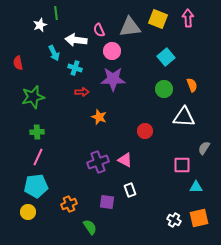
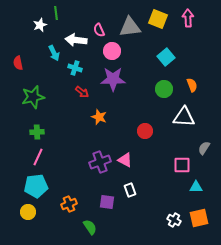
red arrow: rotated 40 degrees clockwise
purple cross: moved 2 px right
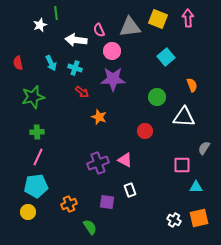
cyan arrow: moved 3 px left, 10 px down
green circle: moved 7 px left, 8 px down
purple cross: moved 2 px left, 1 px down
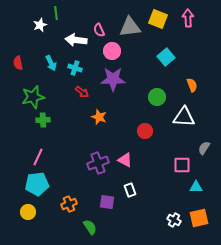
green cross: moved 6 px right, 12 px up
cyan pentagon: moved 1 px right, 2 px up
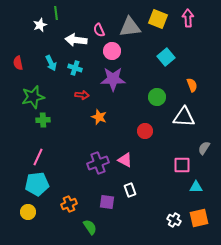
red arrow: moved 3 px down; rotated 32 degrees counterclockwise
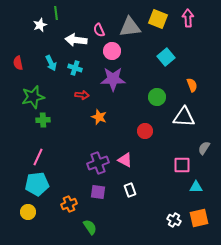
purple square: moved 9 px left, 10 px up
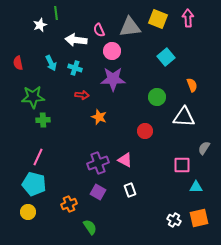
green star: rotated 10 degrees clockwise
cyan pentagon: moved 3 px left; rotated 20 degrees clockwise
purple square: rotated 21 degrees clockwise
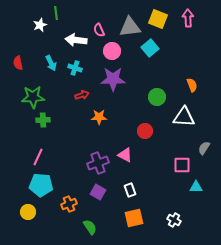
cyan square: moved 16 px left, 9 px up
red arrow: rotated 24 degrees counterclockwise
orange star: rotated 21 degrees counterclockwise
pink triangle: moved 5 px up
cyan pentagon: moved 7 px right, 1 px down; rotated 10 degrees counterclockwise
orange square: moved 65 px left
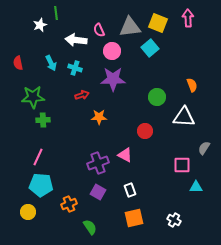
yellow square: moved 4 px down
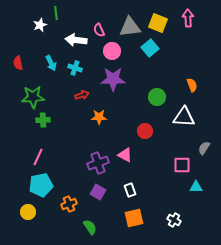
cyan pentagon: rotated 15 degrees counterclockwise
